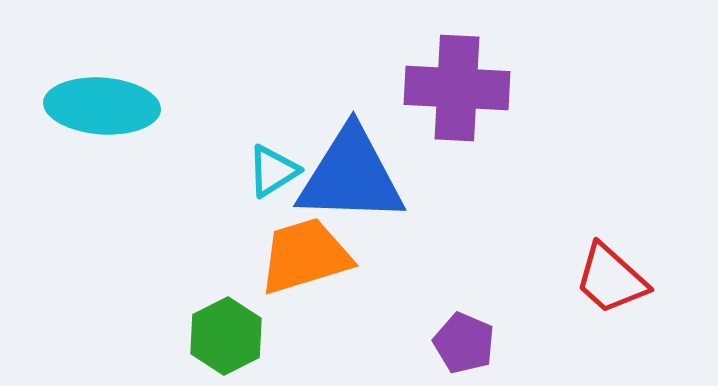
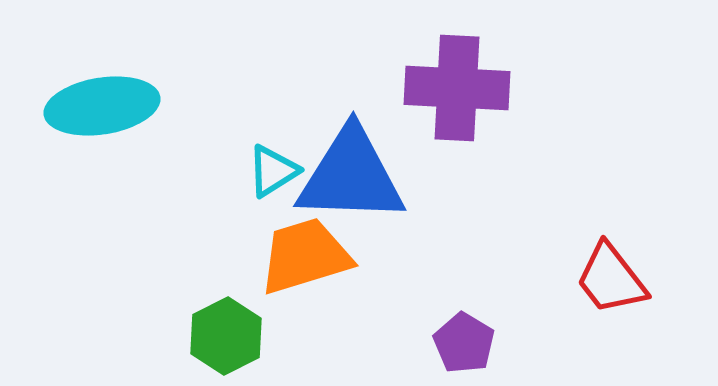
cyan ellipse: rotated 13 degrees counterclockwise
red trapezoid: rotated 10 degrees clockwise
purple pentagon: rotated 8 degrees clockwise
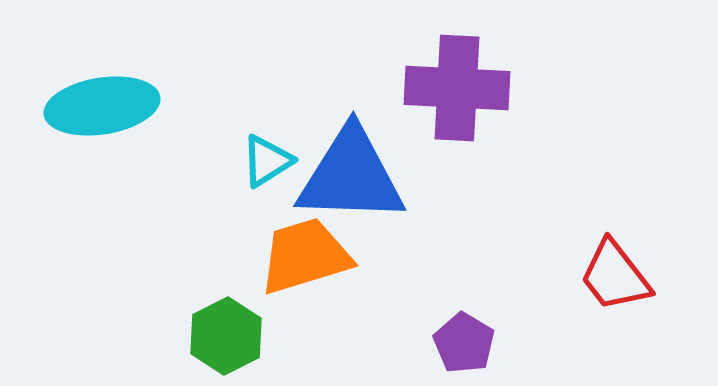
cyan triangle: moved 6 px left, 10 px up
red trapezoid: moved 4 px right, 3 px up
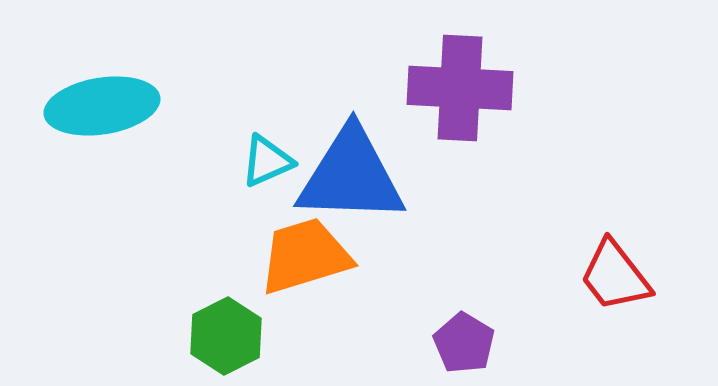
purple cross: moved 3 px right
cyan triangle: rotated 8 degrees clockwise
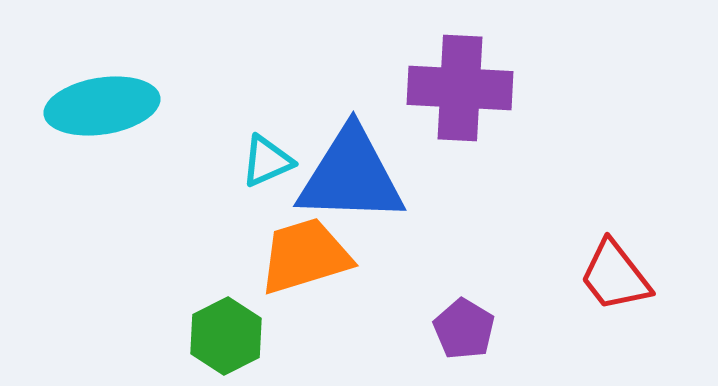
purple pentagon: moved 14 px up
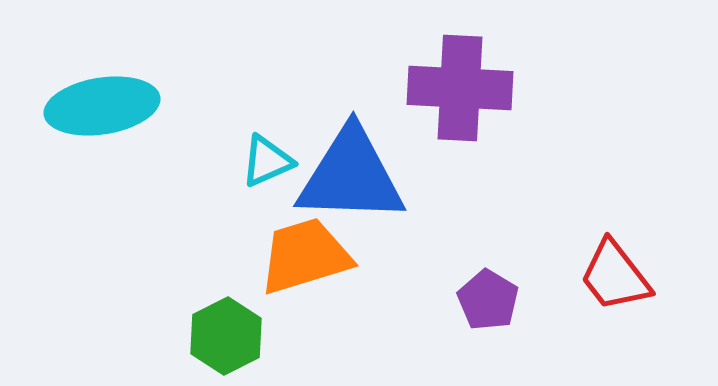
purple pentagon: moved 24 px right, 29 px up
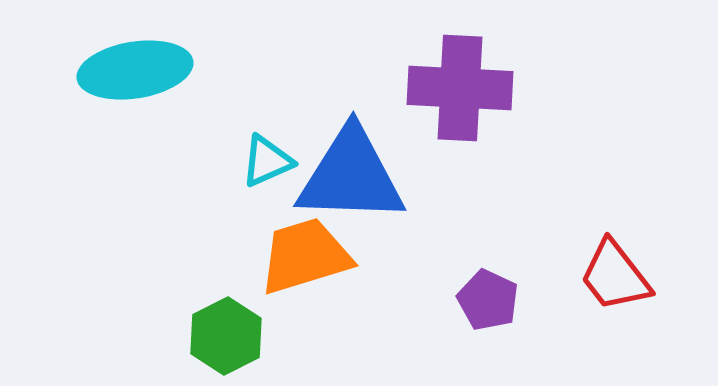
cyan ellipse: moved 33 px right, 36 px up
purple pentagon: rotated 6 degrees counterclockwise
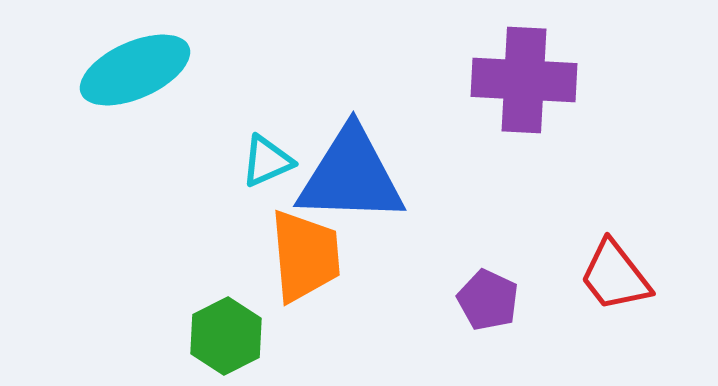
cyan ellipse: rotated 15 degrees counterclockwise
purple cross: moved 64 px right, 8 px up
orange trapezoid: rotated 102 degrees clockwise
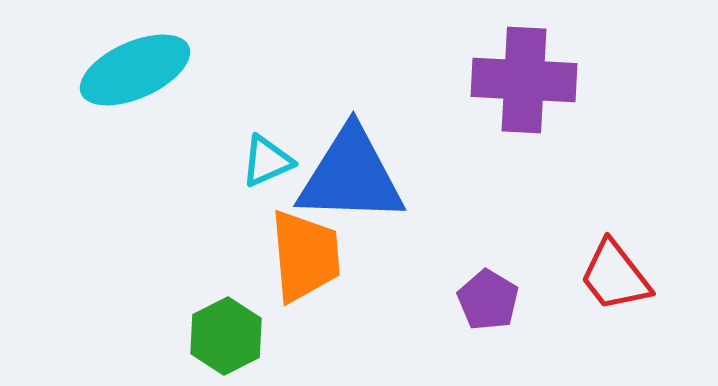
purple pentagon: rotated 6 degrees clockwise
